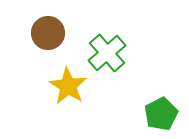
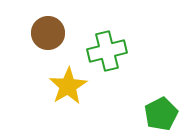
green cross: moved 2 px up; rotated 27 degrees clockwise
yellow star: rotated 9 degrees clockwise
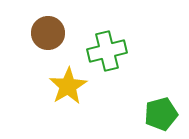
green pentagon: rotated 12 degrees clockwise
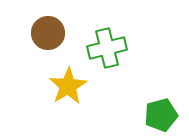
green cross: moved 3 px up
green pentagon: moved 1 px down
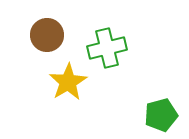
brown circle: moved 1 px left, 2 px down
yellow star: moved 4 px up
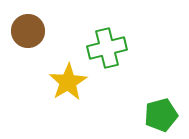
brown circle: moved 19 px left, 4 px up
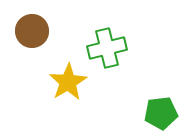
brown circle: moved 4 px right
green pentagon: moved 2 px up; rotated 8 degrees clockwise
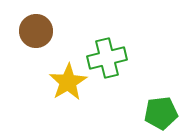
brown circle: moved 4 px right
green cross: moved 10 px down
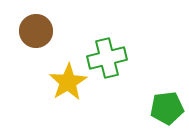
green pentagon: moved 6 px right, 5 px up
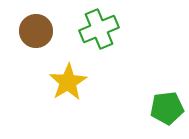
green cross: moved 8 px left, 29 px up; rotated 9 degrees counterclockwise
